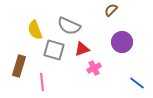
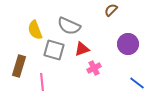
purple circle: moved 6 px right, 2 px down
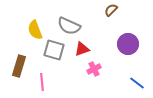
pink cross: moved 1 px down
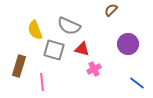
red triangle: rotated 35 degrees clockwise
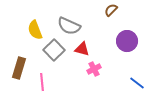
purple circle: moved 1 px left, 3 px up
gray square: rotated 30 degrees clockwise
brown rectangle: moved 2 px down
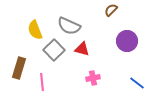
pink cross: moved 1 px left, 9 px down; rotated 16 degrees clockwise
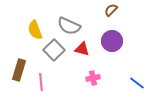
purple circle: moved 15 px left
brown rectangle: moved 2 px down
pink line: moved 1 px left
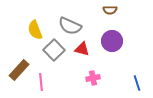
brown semicircle: moved 1 px left; rotated 136 degrees counterclockwise
gray semicircle: moved 1 px right
brown rectangle: rotated 25 degrees clockwise
blue line: rotated 35 degrees clockwise
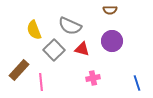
yellow semicircle: moved 1 px left
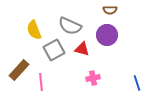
purple circle: moved 5 px left, 6 px up
gray square: rotated 15 degrees clockwise
